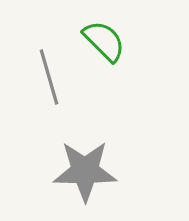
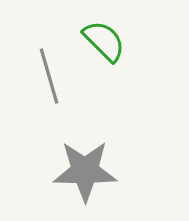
gray line: moved 1 px up
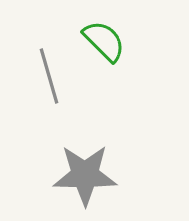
gray star: moved 4 px down
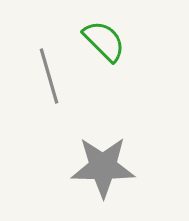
gray star: moved 18 px right, 8 px up
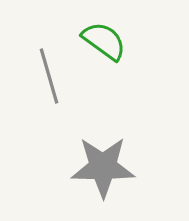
green semicircle: rotated 9 degrees counterclockwise
